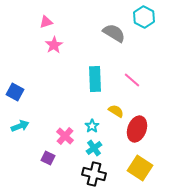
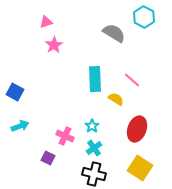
yellow semicircle: moved 12 px up
pink cross: rotated 18 degrees counterclockwise
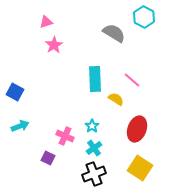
black cross: rotated 35 degrees counterclockwise
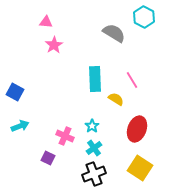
pink triangle: rotated 24 degrees clockwise
pink line: rotated 18 degrees clockwise
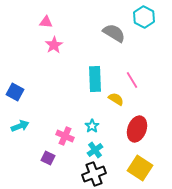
cyan cross: moved 1 px right, 2 px down
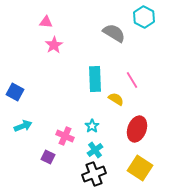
cyan arrow: moved 3 px right
purple square: moved 1 px up
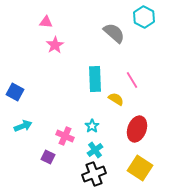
gray semicircle: rotated 10 degrees clockwise
pink star: moved 1 px right
